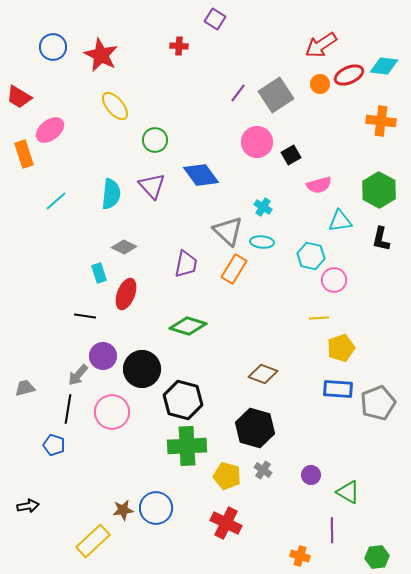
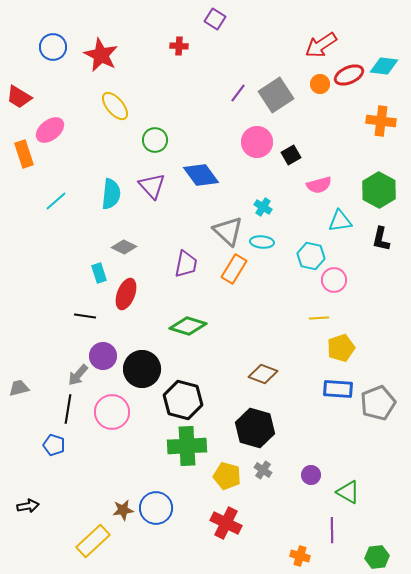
gray trapezoid at (25, 388): moved 6 px left
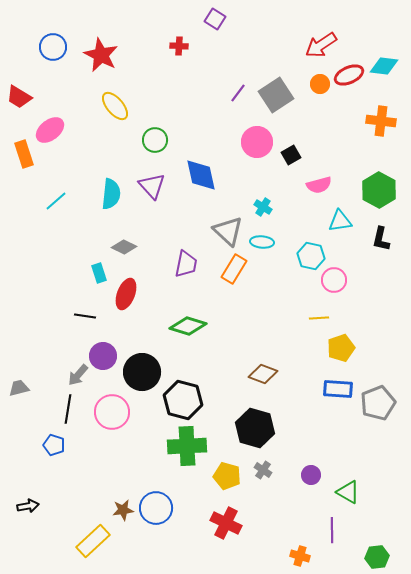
blue diamond at (201, 175): rotated 24 degrees clockwise
black circle at (142, 369): moved 3 px down
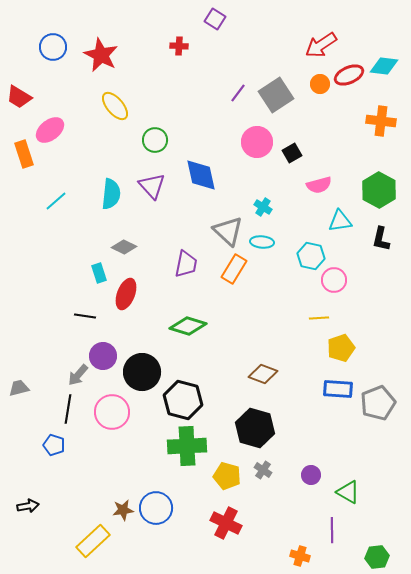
black square at (291, 155): moved 1 px right, 2 px up
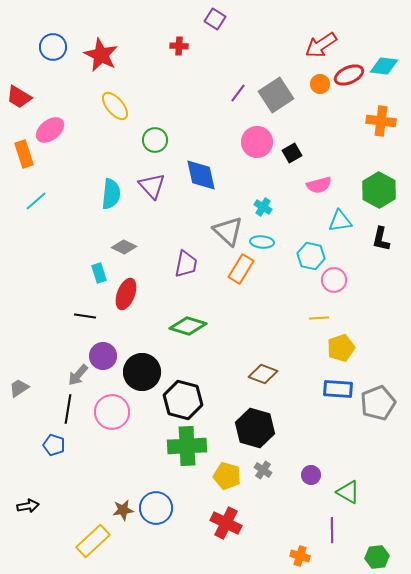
cyan line at (56, 201): moved 20 px left
orange rectangle at (234, 269): moved 7 px right
gray trapezoid at (19, 388): rotated 20 degrees counterclockwise
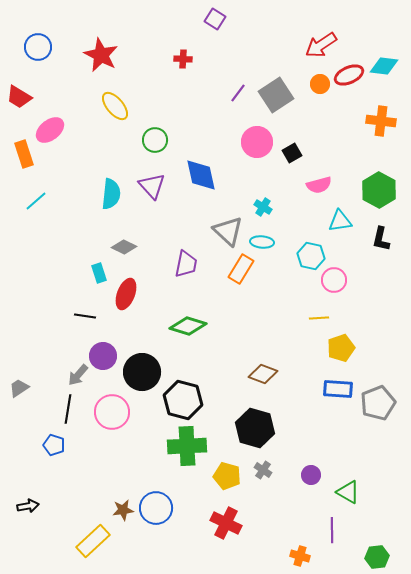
red cross at (179, 46): moved 4 px right, 13 px down
blue circle at (53, 47): moved 15 px left
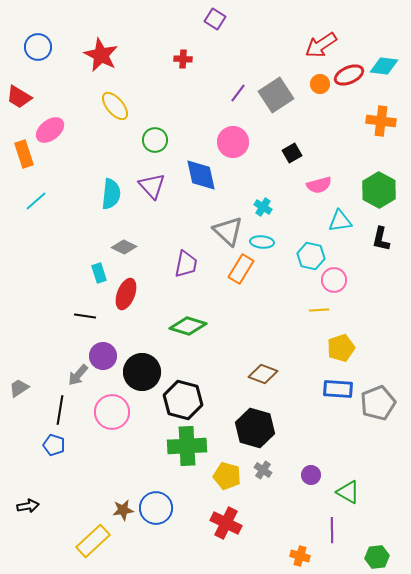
pink circle at (257, 142): moved 24 px left
yellow line at (319, 318): moved 8 px up
black line at (68, 409): moved 8 px left, 1 px down
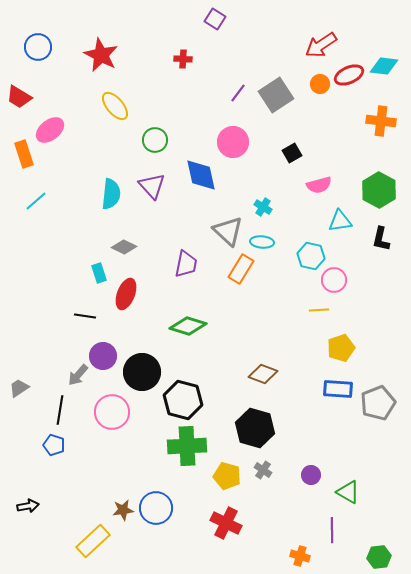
green hexagon at (377, 557): moved 2 px right
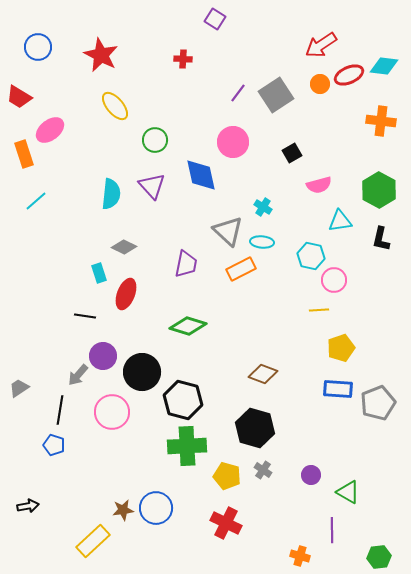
orange rectangle at (241, 269): rotated 32 degrees clockwise
